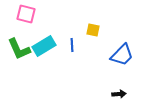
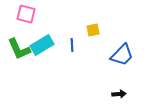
yellow square: rotated 24 degrees counterclockwise
cyan rectangle: moved 2 px left, 1 px up
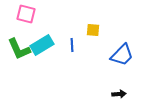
yellow square: rotated 16 degrees clockwise
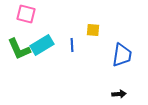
blue trapezoid: rotated 35 degrees counterclockwise
